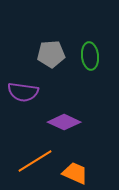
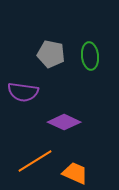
gray pentagon: rotated 16 degrees clockwise
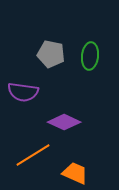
green ellipse: rotated 12 degrees clockwise
orange line: moved 2 px left, 6 px up
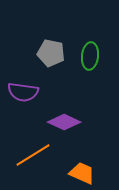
gray pentagon: moved 1 px up
orange trapezoid: moved 7 px right
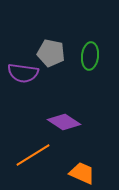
purple semicircle: moved 19 px up
purple diamond: rotated 8 degrees clockwise
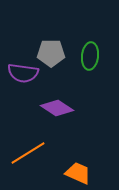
gray pentagon: rotated 12 degrees counterclockwise
purple diamond: moved 7 px left, 14 px up
orange line: moved 5 px left, 2 px up
orange trapezoid: moved 4 px left
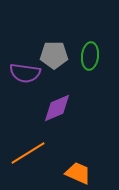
gray pentagon: moved 3 px right, 2 px down
purple semicircle: moved 2 px right
purple diamond: rotated 56 degrees counterclockwise
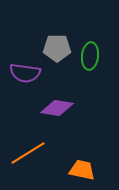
gray pentagon: moved 3 px right, 7 px up
purple diamond: rotated 32 degrees clockwise
orange trapezoid: moved 4 px right, 3 px up; rotated 12 degrees counterclockwise
